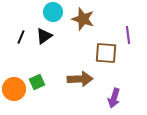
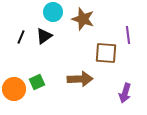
purple arrow: moved 11 px right, 5 px up
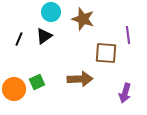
cyan circle: moved 2 px left
black line: moved 2 px left, 2 px down
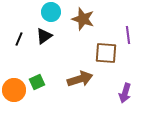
brown arrow: rotated 15 degrees counterclockwise
orange circle: moved 1 px down
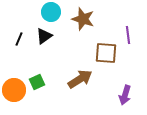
brown arrow: rotated 15 degrees counterclockwise
purple arrow: moved 2 px down
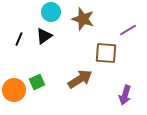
purple line: moved 5 px up; rotated 66 degrees clockwise
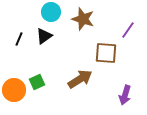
purple line: rotated 24 degrees counterclockwise
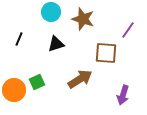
black triangle: moved 12 px right, 8 px down; rotated 18 degrees clockwise
purple arrow: moved 2 px left
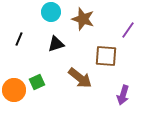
brown square: moved 3 px down
brown arrow: moved 1 px up; rotated 70 degrees clockwise
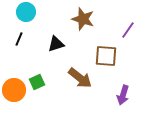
cyan circle: moved 25 px left
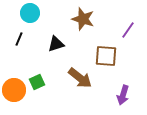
cyan circle: moved 4 px right, 1 px down
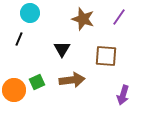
purple line: moved 9 px left, 13 px up
black triangle: moved 6 px right, 5 px down; rotated 42 degrees counterclockwise
brown arrow: moved 8 px left, 2 px down; rotated 45 degrees counterclockwise
